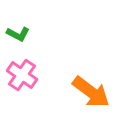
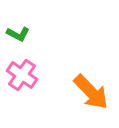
orange arrow: rotated 9 degrees clockwise
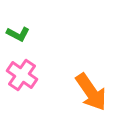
orange arrow: rotated 9 degrees clockwise
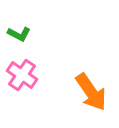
green L-shape: moved 1 px right
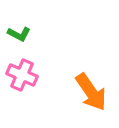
pink cross: rotated 12 degrees counterclockwise
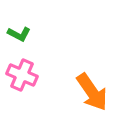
orange arrow: moved 1 px right
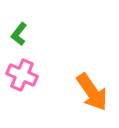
green L-shape: rotated 100 degrees clockwise
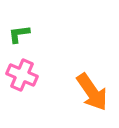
green L-shape: rotated 45 degrees clockwise
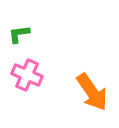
pink cross: moved 5 px right
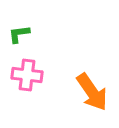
pink cross: rotated 16 degrees counterclockwise
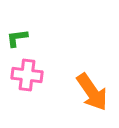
green L-shape: moved 2 px left, 4 px down
